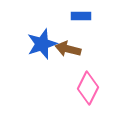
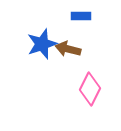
pink diamond: moved 2 px right, 1 px down
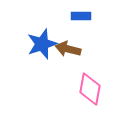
pink diamond: rotated 16 degrees counterclockwise
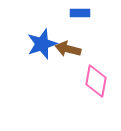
blue rectangle: moved 1 px left, 3 px up
pink diamond: moved 6 px right, 8 px up
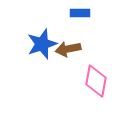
brown arrow: rotated 25 degrees counterclockwise
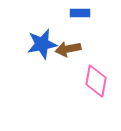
blue star: rotated 8 degrees clockwise
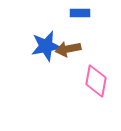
blue star: moved 4 px right, 2 px down
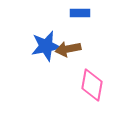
pink diamond: moved 4 px left, 4 px down
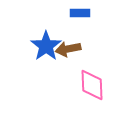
blue star: rotated 24 degrees counterclockwise
pink diamond: rotated 12 degrees counterclockwise
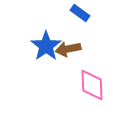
blue rectangle: rotated 36 degrees clockwise
